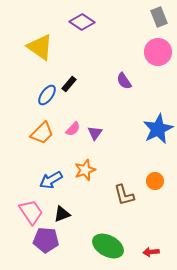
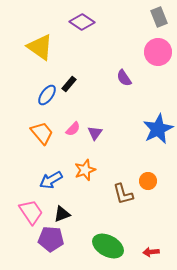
purple semicircle: moved 3 px up
orange trapezoid: rotated 85 degrees counterclockwise
orange circle: moved 7 px left
brown L-shape: moved 1 px left, 1 px up
purple pentagon: moved 5 px right, 1 px up
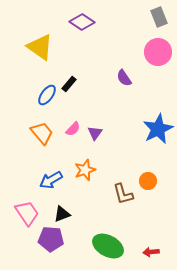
pink trapezoid: moved 4 px left, 1 px down
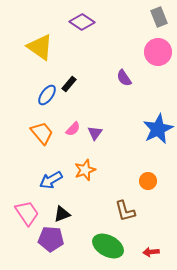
brown L-shape: moved 2 px right, 17 px down
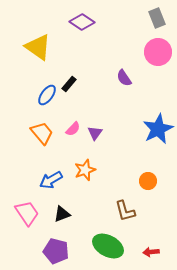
gray rectangle: moved 2 px left, 1 px down
yellow triangle: moved 2 px left
purple pentagon: moved 5 px right, 12 px down; rotated 10 degrees clockwise
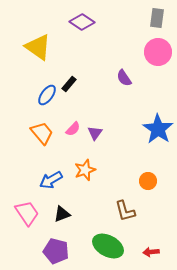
gray rectangle: rotated 30 degrees clockwise
blue star: rotated 12 degrees counterclockwise
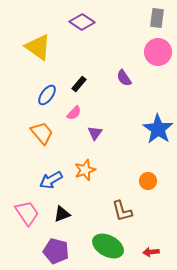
black rectangle: moved 10 px right
pink semicircle: moved 1 px right, 16 px up
brown L-shape: moved 3 px left
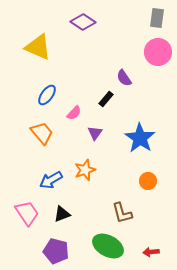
purple diamond: moved 1 px right
yellow triangle: rotated 12 degrees counterclockwise
black rectangle: moved 27 px right, 15 px down
blue star: moved 18 px left, 9 px down
brown L-shape: moved 2 px down
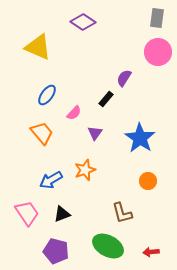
purple semicircle: rotated 66 degrees clockwise
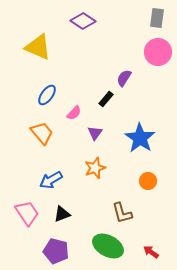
purple diamond: moved 1 px up
orange star: moved 10 px right, 2 px up
red arrow: rotated 42 degrees clockwise
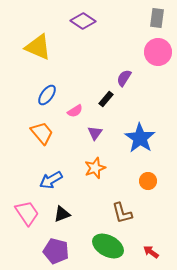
pink semicircle: moved 1 px right, 2 px up; rotated 14 degrees clockwise
